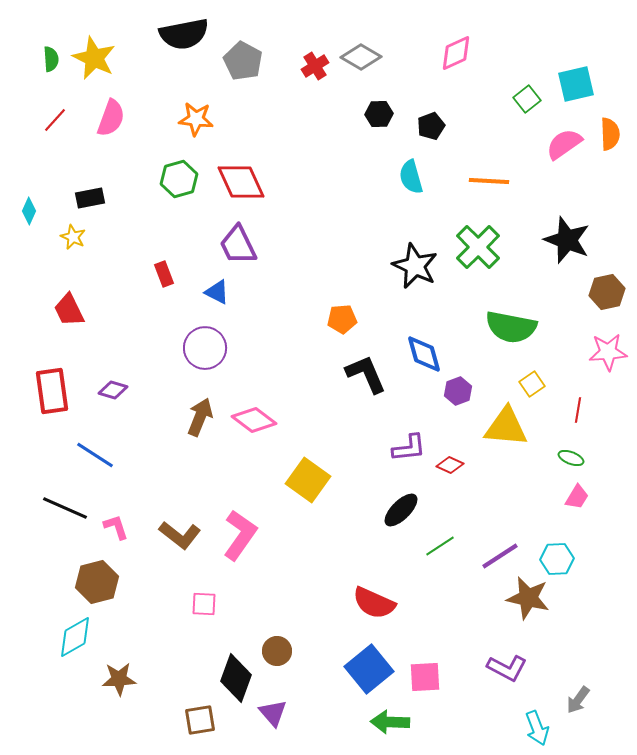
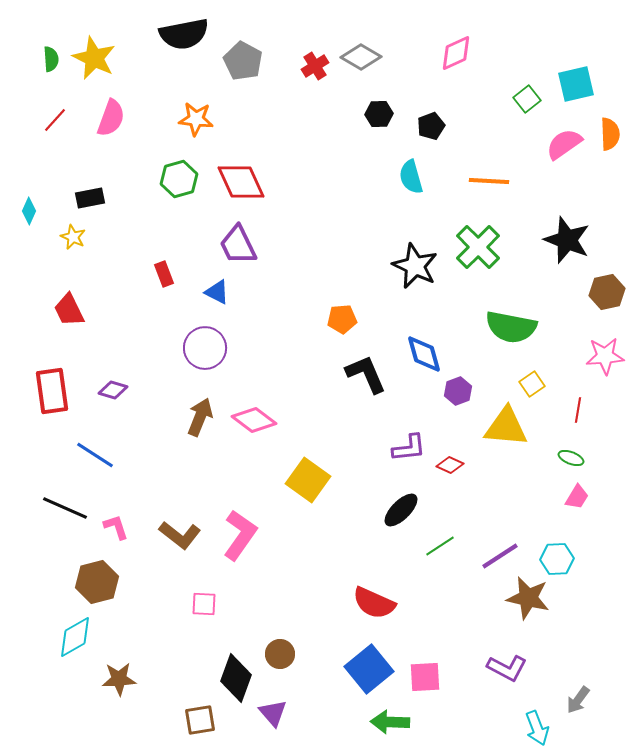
pink star at (608, 352): moved 3 px left, 4 px down
brown circle at (277, 651): moved 3 px right, 3 px down
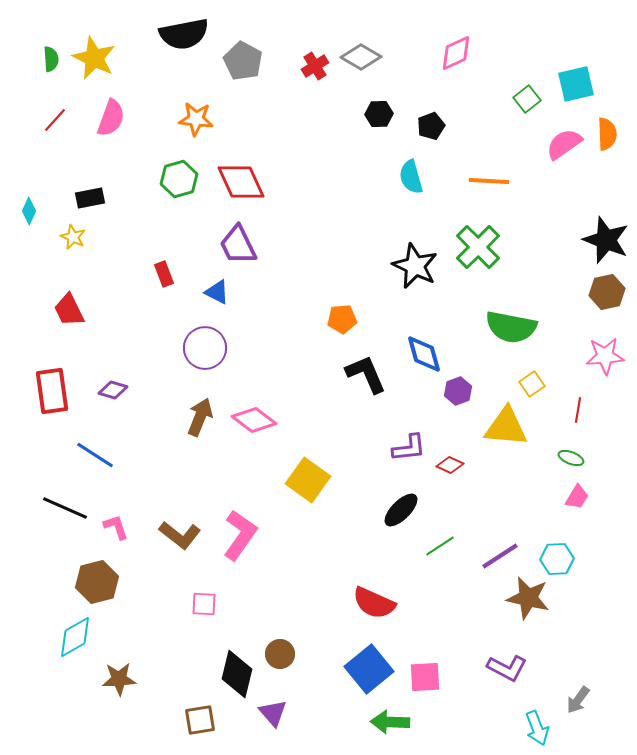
orange semicircle at (610, 134): moved 3 px left
black star at (567, 240): moved 39 px right
black diamond at (236, 678): moved 1 px right, 4 px up; rotated 6 degrees counterclockwise
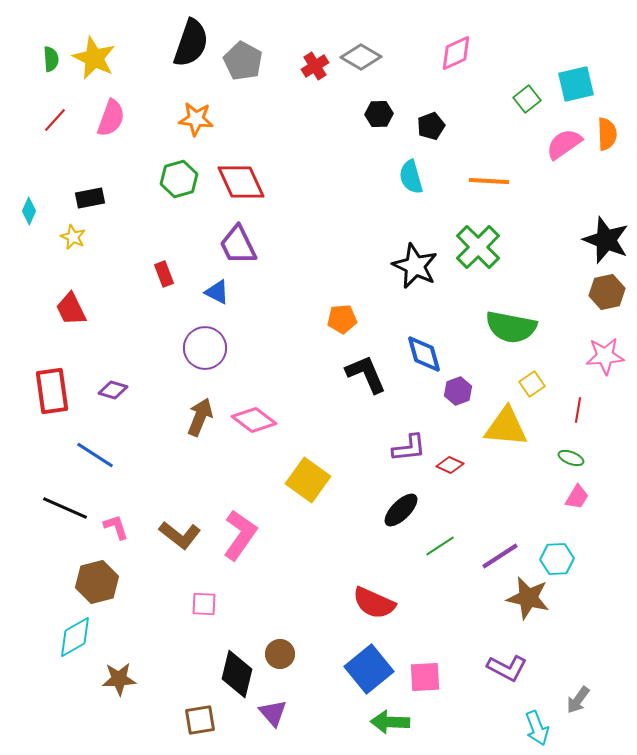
black semicircle at (184, 34): moved 7 px right, 9 px down; rotated 60 degrees counterclockwise
red trapezoid at (69, 310): moved 2 px right, 1 px up
